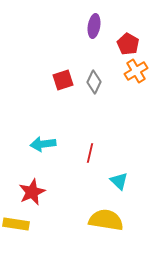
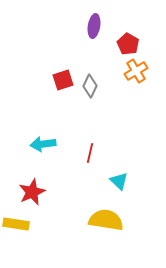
gray diamond: moved 4 px left, 4 px down
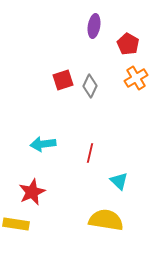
orange cross: moved 7 px down
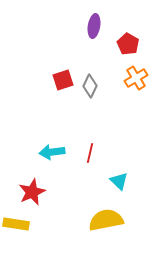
cyan arrow: moved 9 px right, 8 px down
yellow semicircle: rotated 20 degrees counterclockwise
